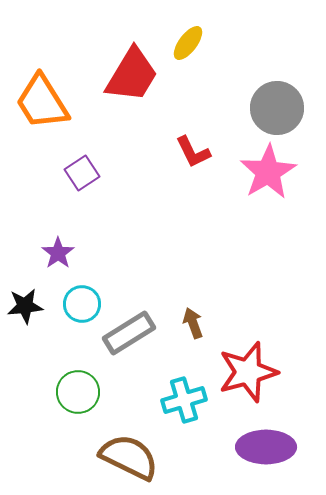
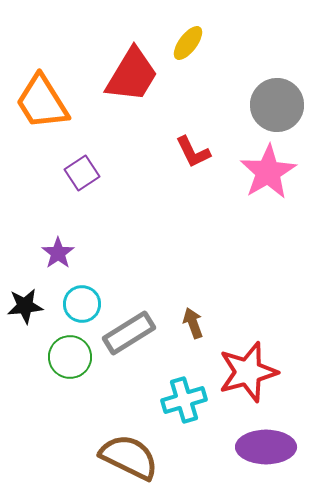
gray circle: moved 3 px up
green circle: moved 8 px left, 35 px up
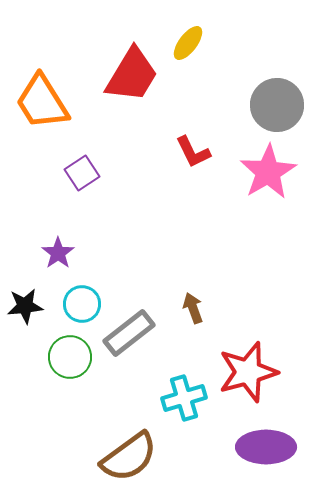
brown arrow: moved 15 px up
gray rectangle: rotated 6 degrees counterclockwise
cyan cross: moved 2 px up
brown semicircle: rotated 118 degrees clockwise
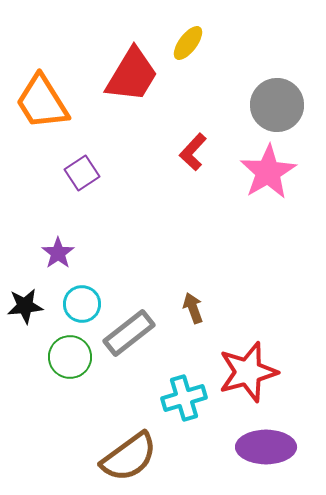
red L-shape: rotated 69 degrees clockwise
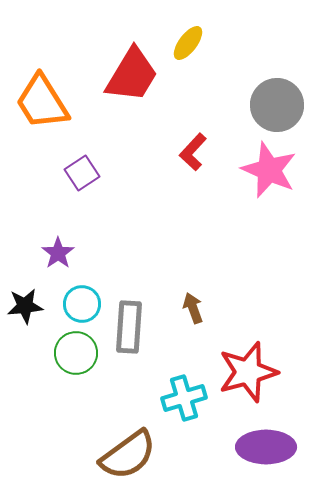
pink star: moved 1 px right, 2 px up; rotated 18 degrees counterclockwise
gray rectangle: moved 6 px up; rotated 48 degrees counterclockwise
green circle: moved 6 px right, 4 px up
brown semicircle: moved 1 px left, 2 px up
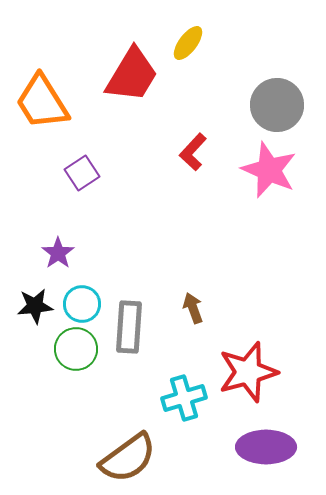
black star: moved 10 px right
green circle: moved 4 px up
brown semicircle: moved 3 px down
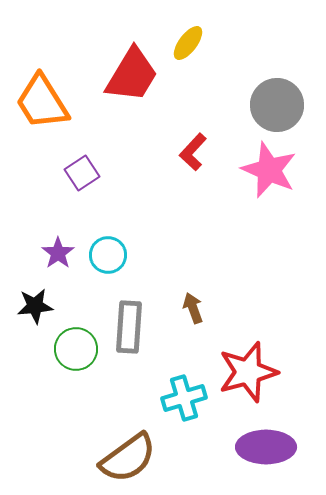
cyan circle: moved 26 px right, 49 px up
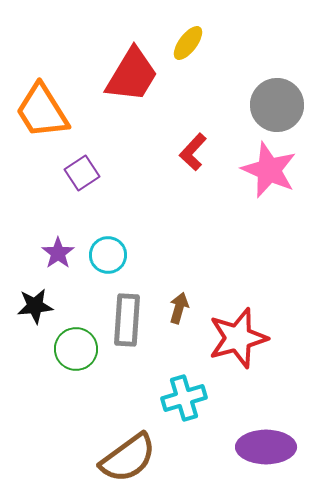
orange trapezoid: moved 9 px down
brown arrow: moved 14 px left; rotated 36 degrees clockwise
gray rectangle: moved 2 px left, 7 px up
red star: moved 10 px left, 34 px up
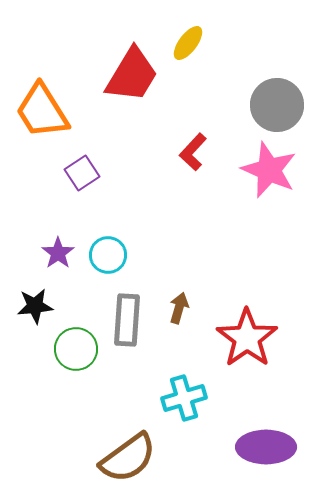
red star: moved 9 px right; rotated 20 degrees counterclockwise
